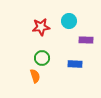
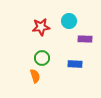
purple rectangle: moved 1 px left, 1 px up
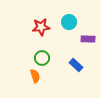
cyan circle: moved 1 px down
purple rectangle: moved 3 px right
blue rectangle: moved 1 px right, 1 px down; rotated 40 degrees clockwise
